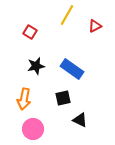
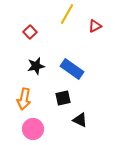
yellow line: moved 1 px up
red square: rotated 16 degrees clockwise
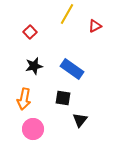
black star: moved 2 px left
black square: rotated 21 degrees clockwise
black triangle: rotated 42 degrees clockwise
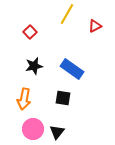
black triangle: moved 23 px left, 12 px down
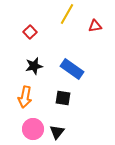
red triangle: rotated 16 degrees clockwise
orange arrow: moved 1 px right, 2 px up
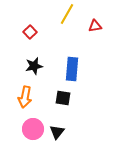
blue rectangle: rotated 60 degrees clockwise
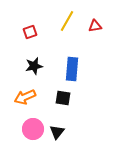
yellow line: moved 7 px down
red square: rotated 24 degrees clockwise
orange arrow: rotated 55 degrees clockwise
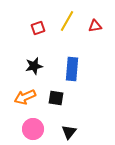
red square: moved 8 px right, 4 px up
black square: moved 7 px left
black triangle: moved 12 px right
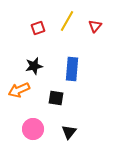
red triangle: rotated 40 degrees counterclockwise
orange arrow: moved 6 px left, 7 px up
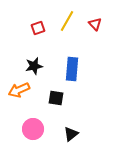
red triangle: moved 2 px up; rotated 24 degrees counterclockwise
black triangle: moved 2 px right, 2 px down; rotated 14 degrees clockwise
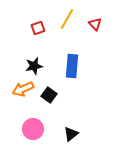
yellow line: moved 2 px up
blue rectangle: moved 3 px up
orange arrow: moved 4 px right, 1 px up
black square: moved 7 px left, 3 px up; rotated 28 degrees clockwise
